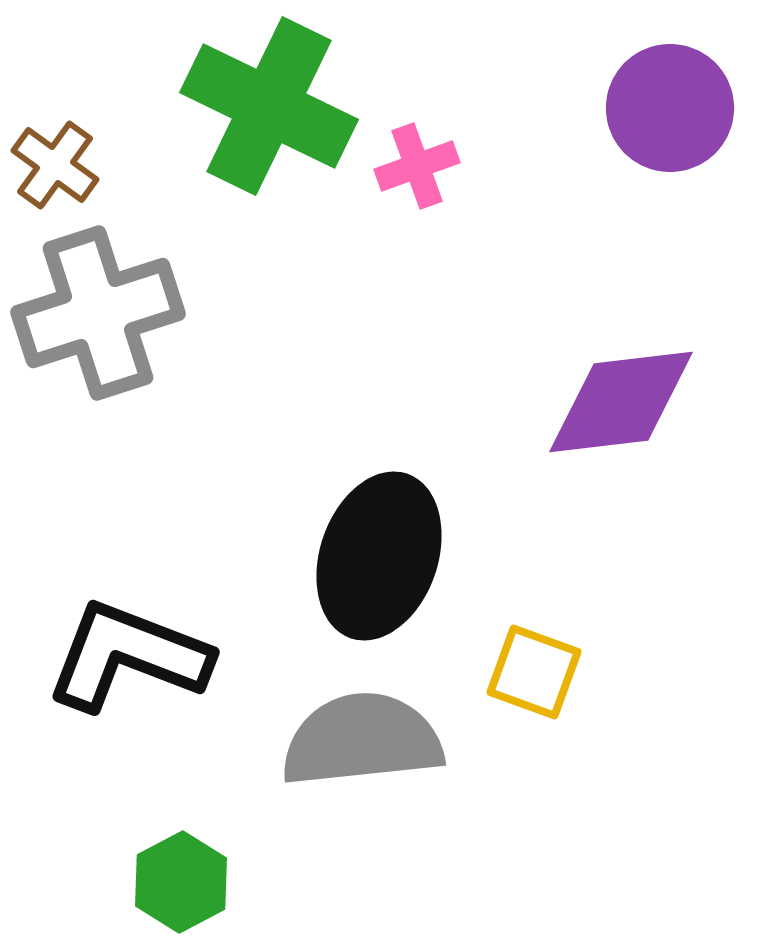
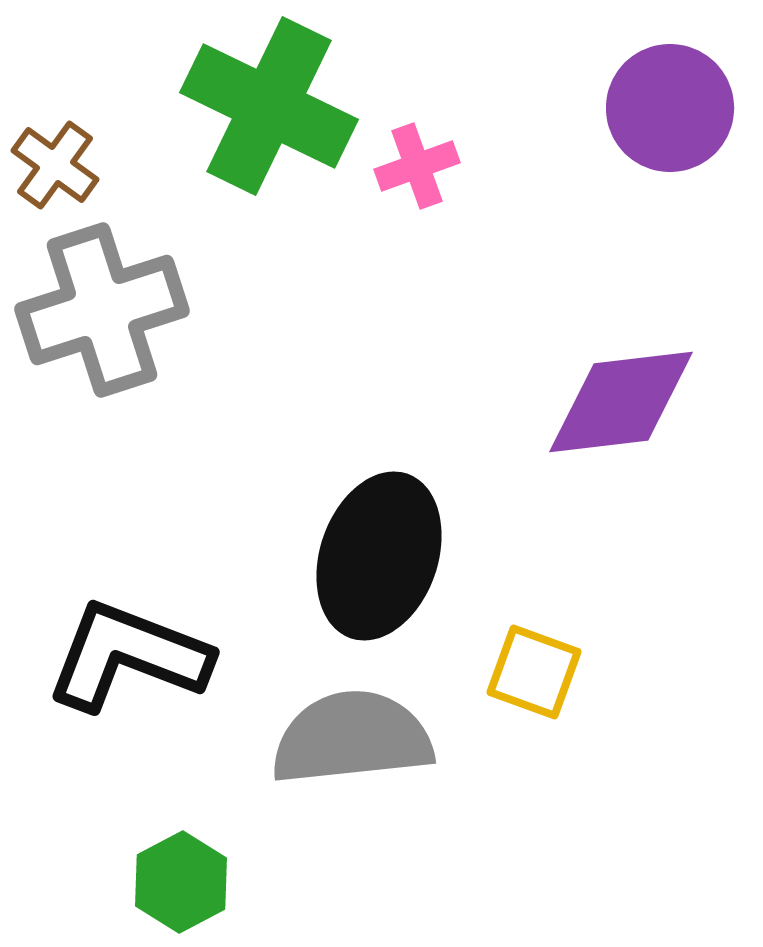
gray cross: moved 4 px right, 3 px up
gray semicircle: moved 10 px left, 2 px up
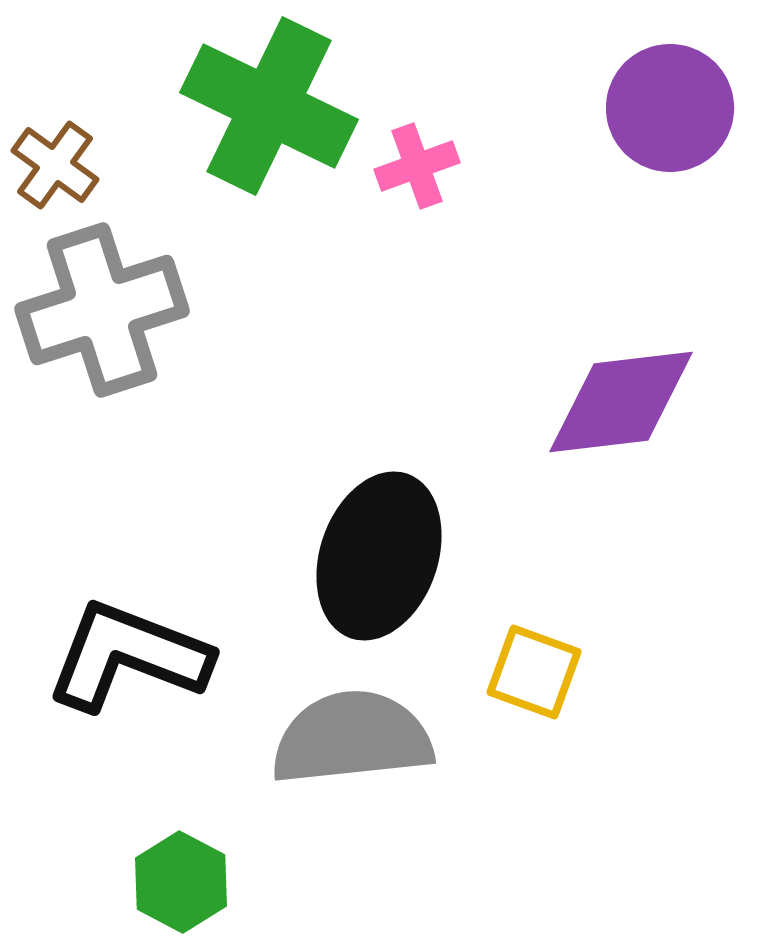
green hexagon: rotated 4 degrees counterclockwise
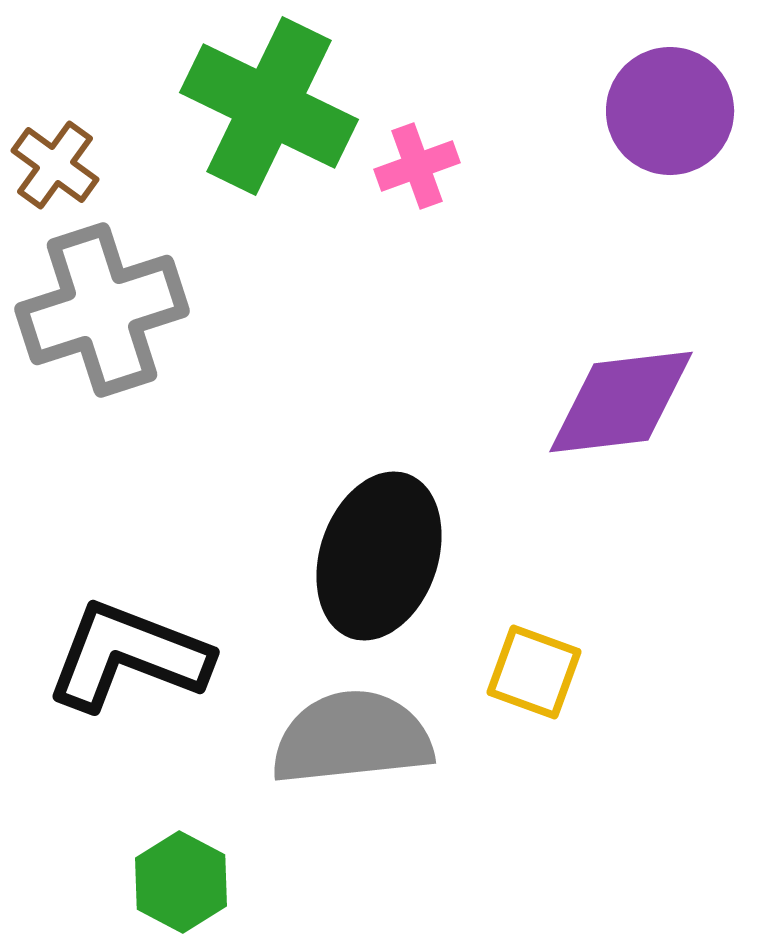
purple circle: moved 3 px down
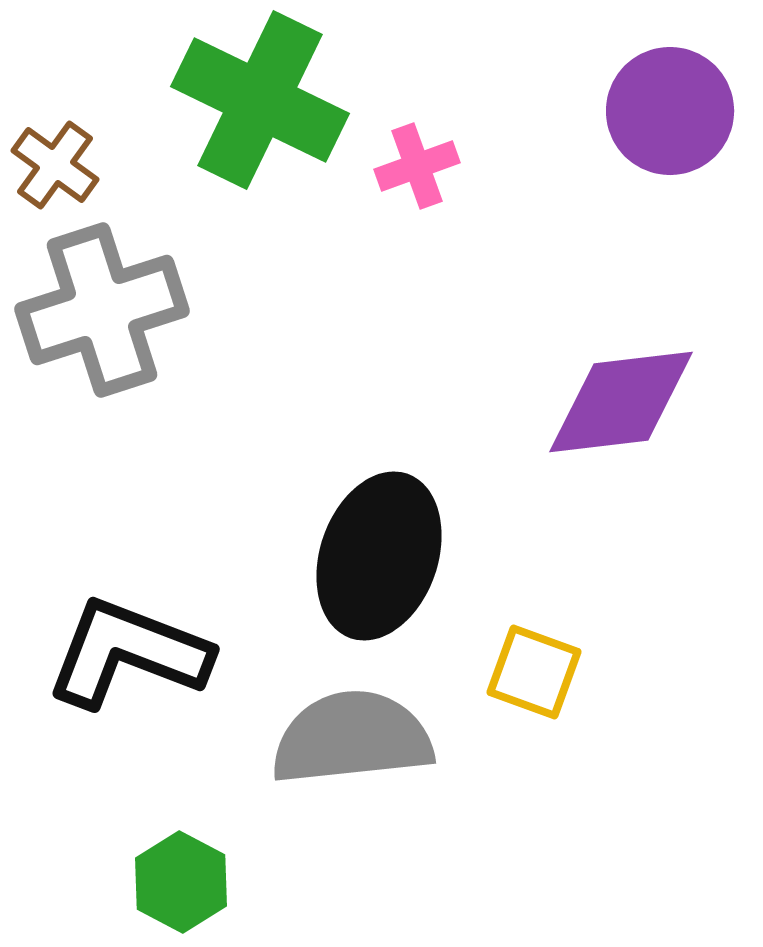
green cross: moved 9 px left, 6 px up
black L-shape: moved 3 px up
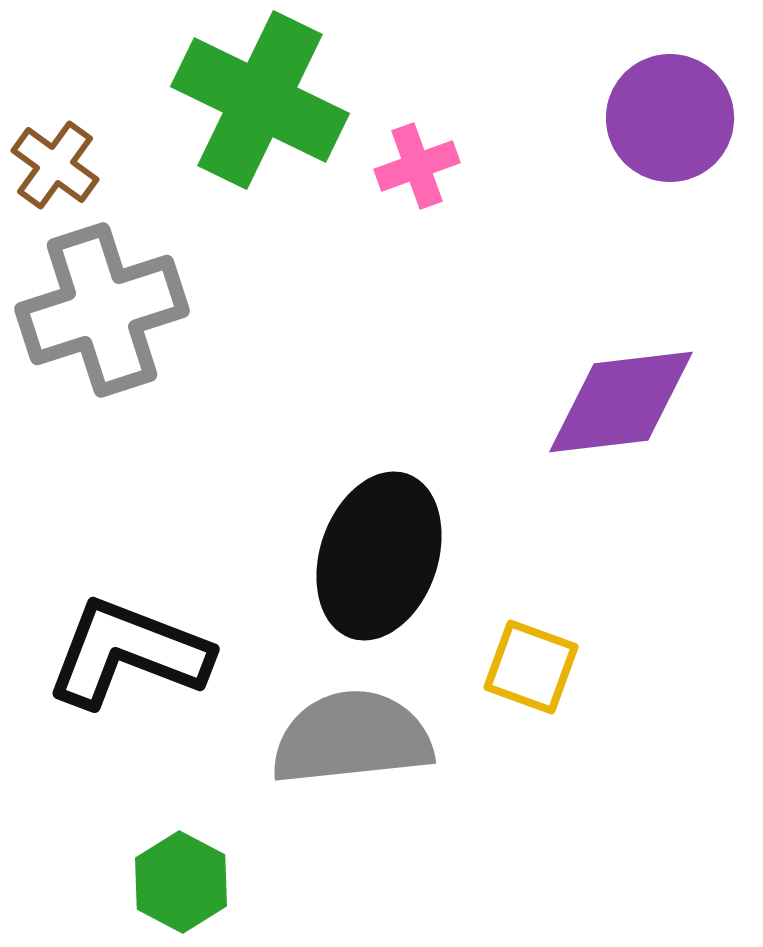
purple circle: moved 7 px down
yellow square: moved 3 px left, 5 px up
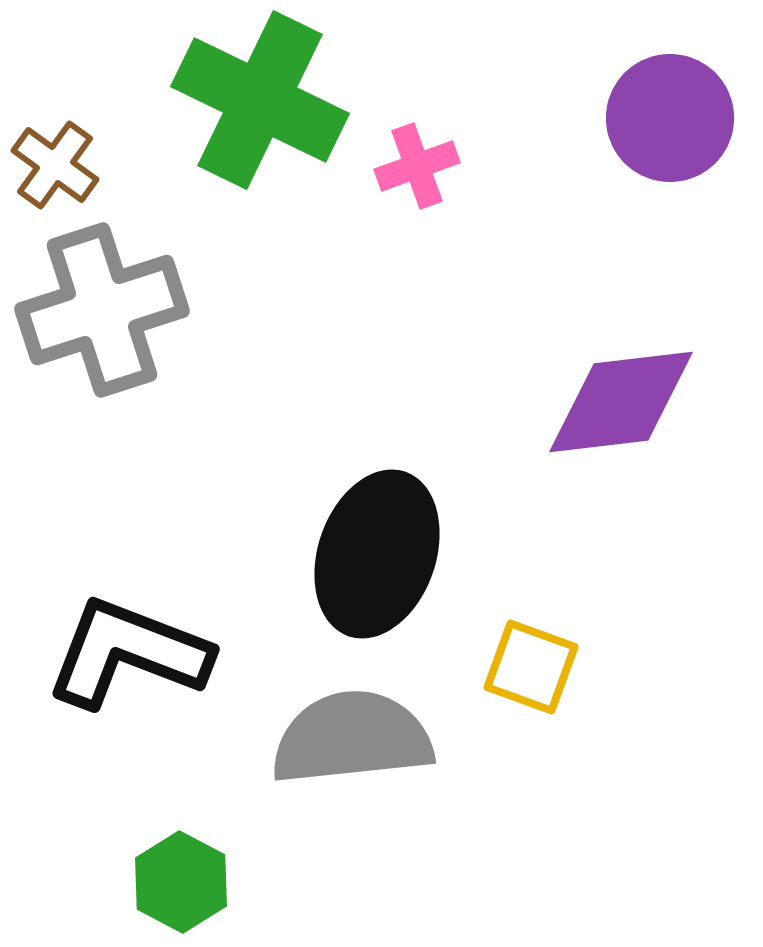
black ellipse: moved 2 px left, 2 px up
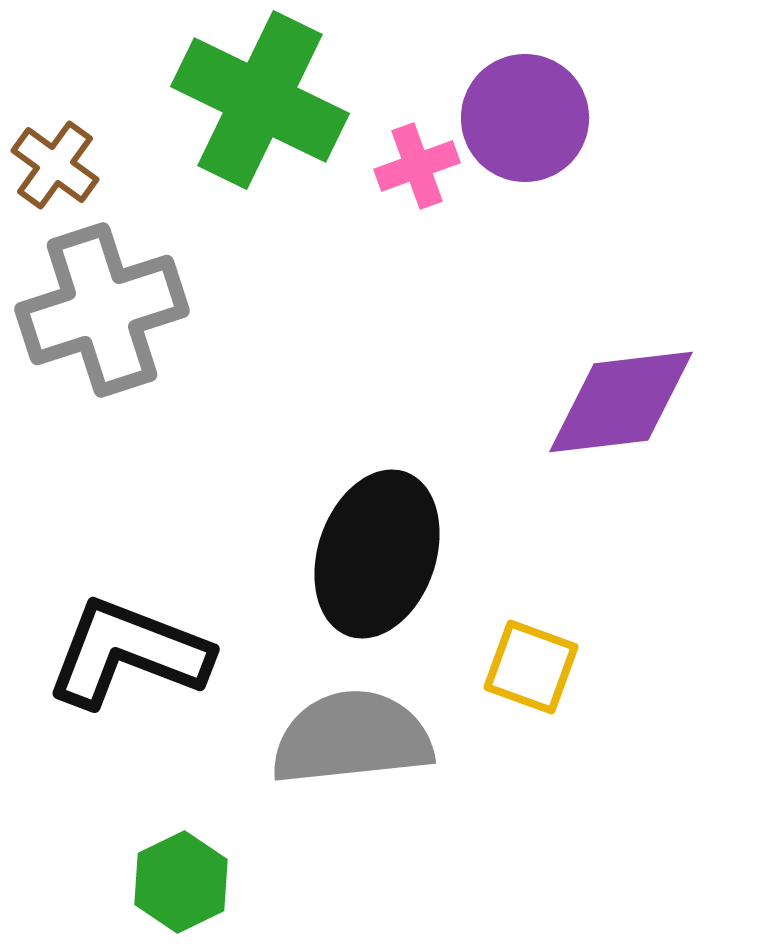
purple circle: moved 145 px left
green hexagon: rotated 6 degrees clockwise
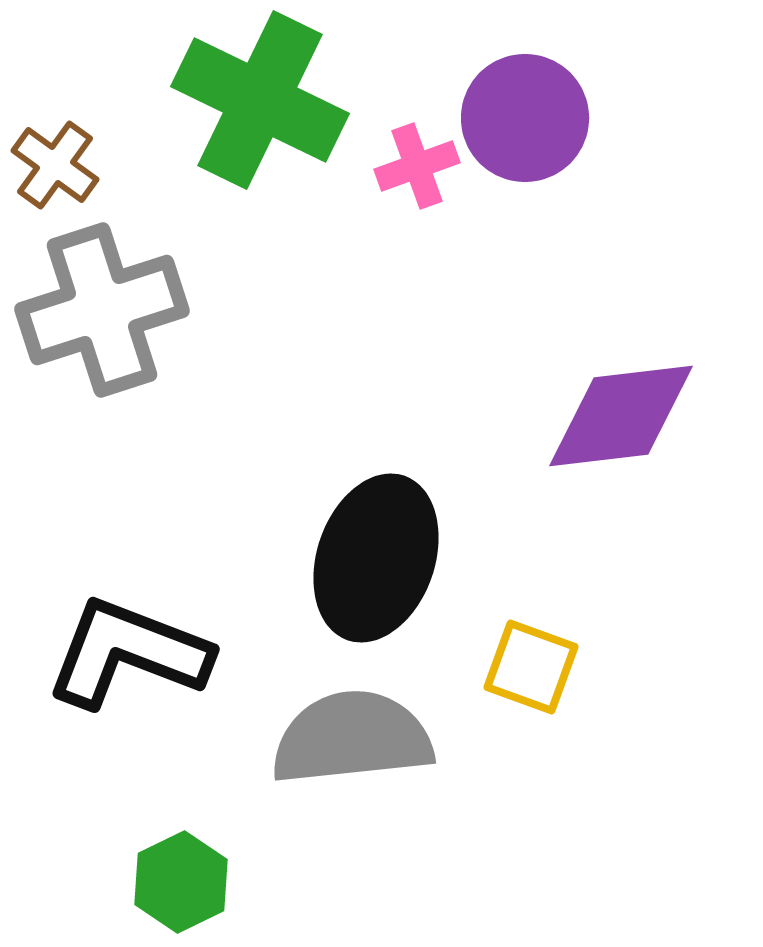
purple diamond: moved 14 px down
black ellipse: moved 1 px left, 4 px down
